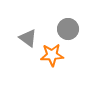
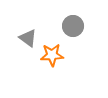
gray circle: moved 5 px right, 3 px up
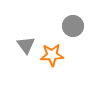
gray triangle: moved 2 px left, 7 px down; rotated 18 degrees clockwise
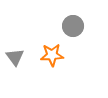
gray triangle: moved 11 px left, 12 px down
